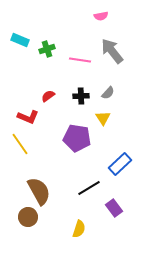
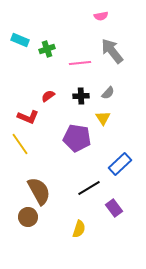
pink line: moved 3 px down; rotated 15 degrees counterclockwise
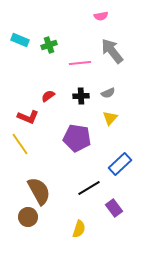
green cross: moved 2 px right, 4 px up
gray semicircle: rotated 24 degrees clockwise
yellow triangle: moved 7 px right; rotated 14 degrees clockwise
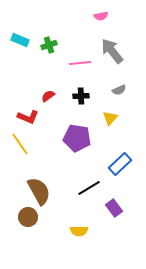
gray semicircle: moved 11 px right, 3 px up
yellow semicircle: moved 2 px down; rotated 72 degrees clockwise
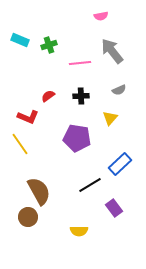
black line: moved 1 px right, 3 px up
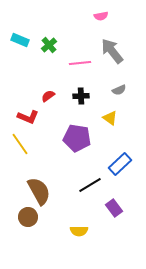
green cross: rotated 21 degrees counterclockwise
yellow triangle: rotated 35 degrees counterclockwise
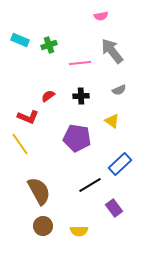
green cross: rotated 21 degrees clockwise
yellow triangle: moved 2 px right, 3 px down
brown circle: moved 15 px right, 9 px down
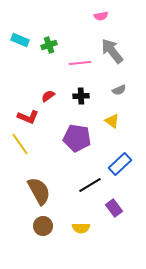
yellow semicircle: moved 2 px right, 3 px up
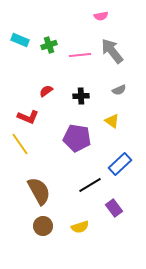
pink line: moved 8 px up
red semicircle: moved 2 px left, 5 px up
yellow semicircle: moved 1 px left, 1 px up; rotated 18 degrees counterclockwise
